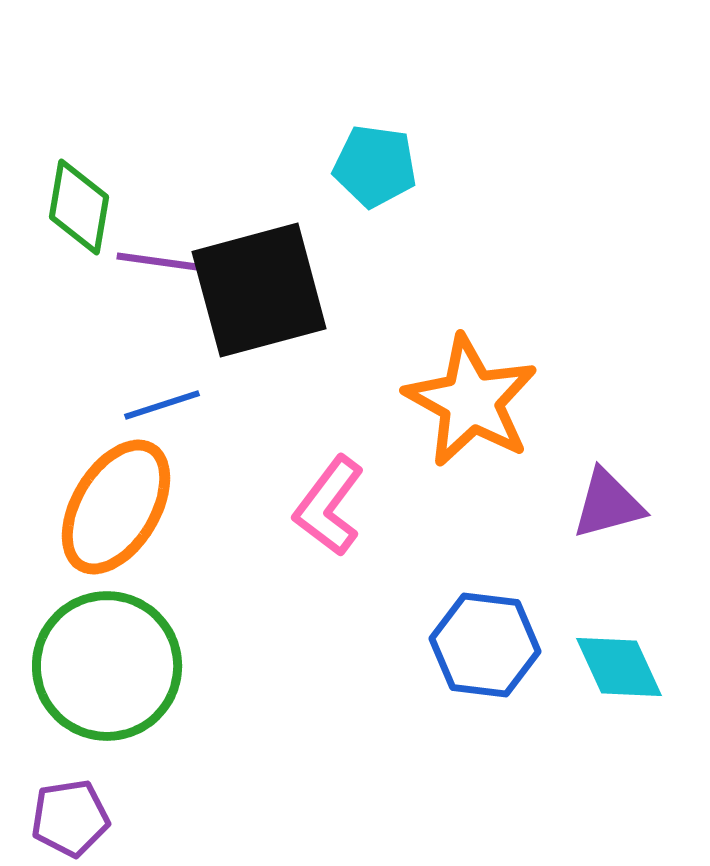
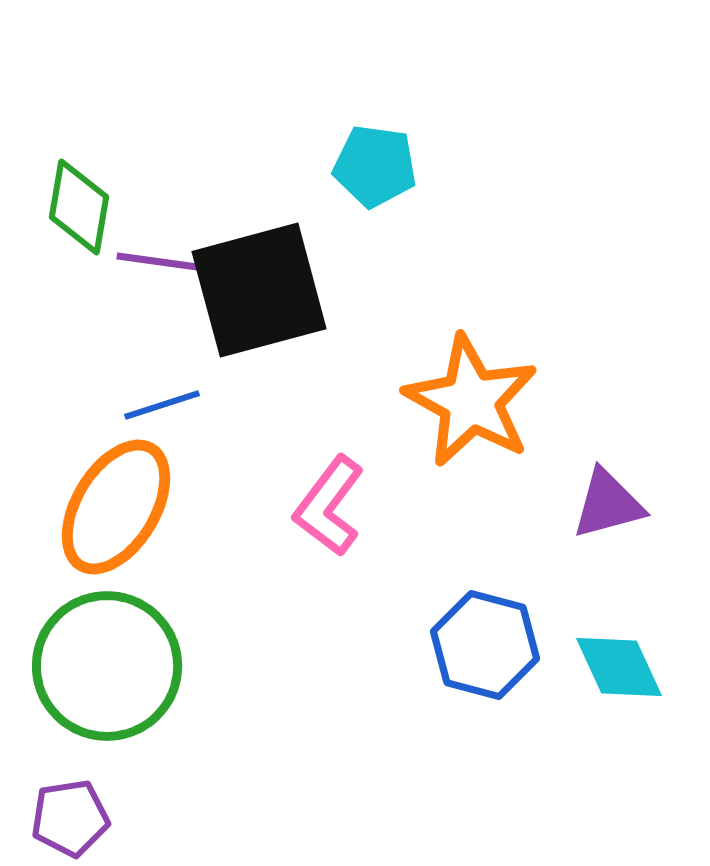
blue hexagon: rotated 8 degrees clockwise
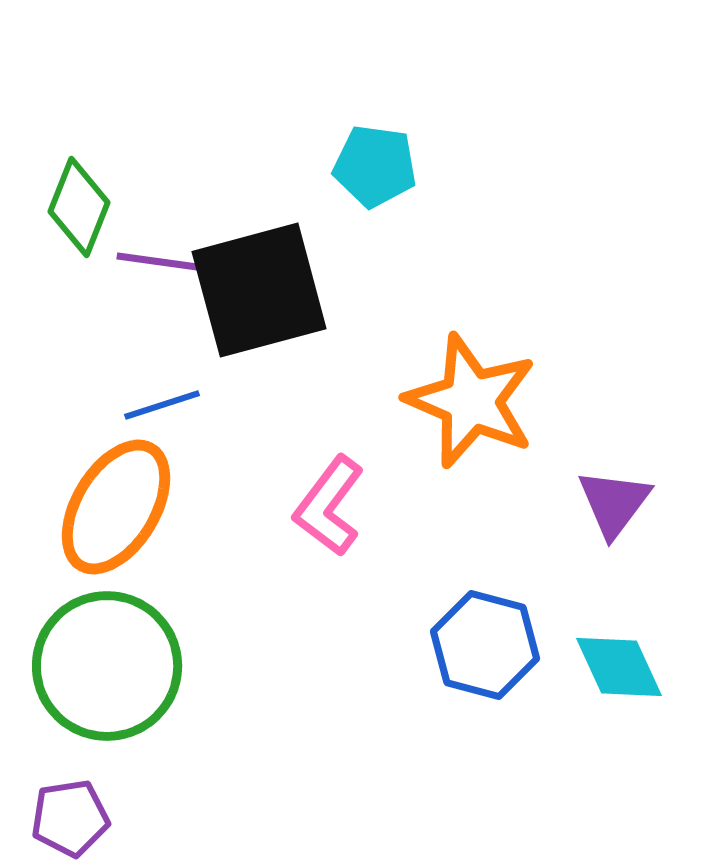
green diamond: rotated 12 degrees clockwise
orange star: rotated 6 degrees counterclockwise
purple triangle: moved 6 px right, 1 px up; rotated 38 degrees counterclockwise
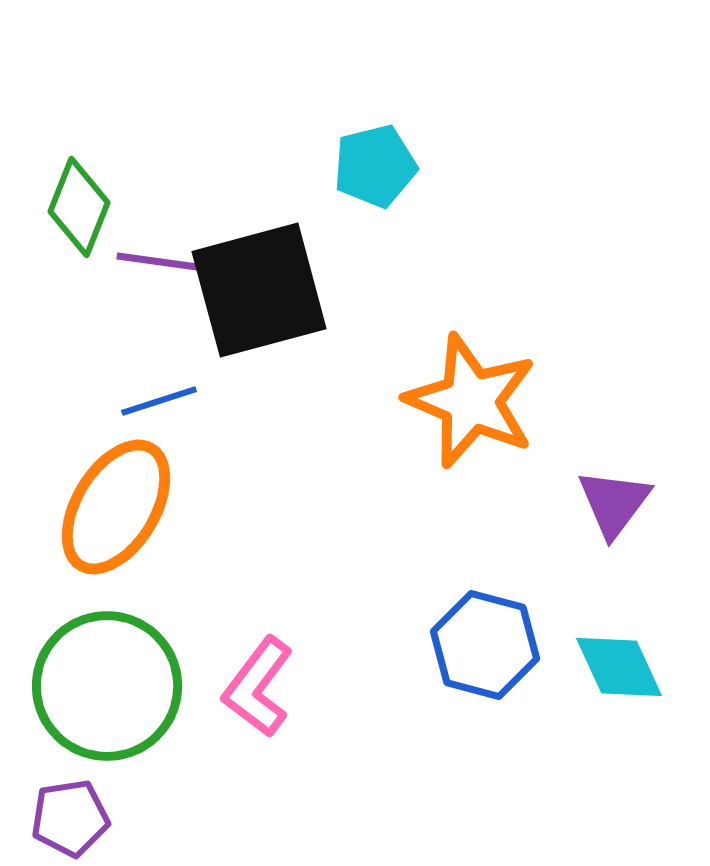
cyan pentagon: rotated 22 degrees counterclockwise
blue line: moved 3 px left, 4 px up
pink L-shape: moved 71 px left, 181 px down
green circle: moved 20 px down
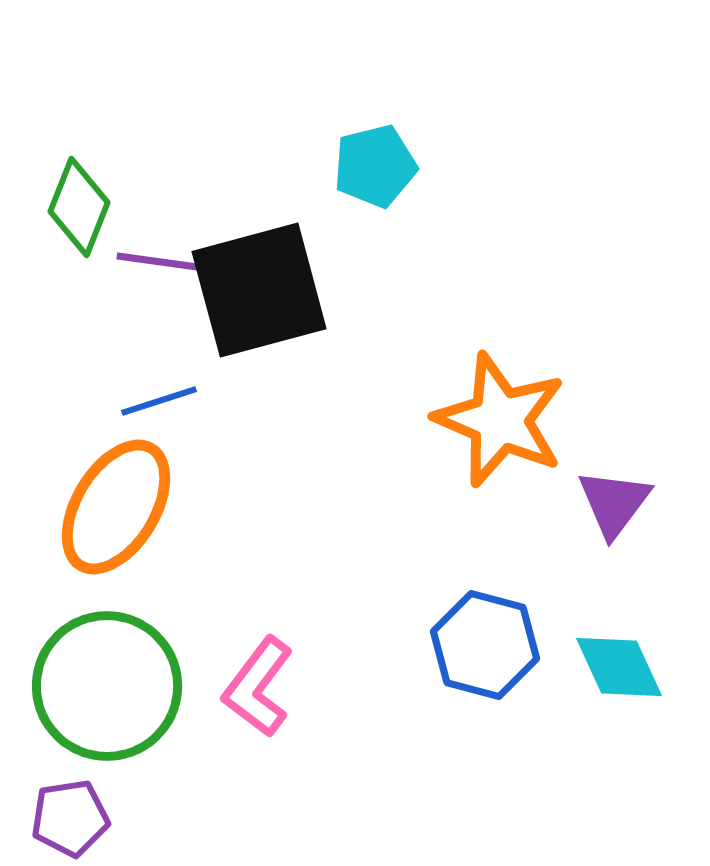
orange star: moved 29 px right, 19 px down
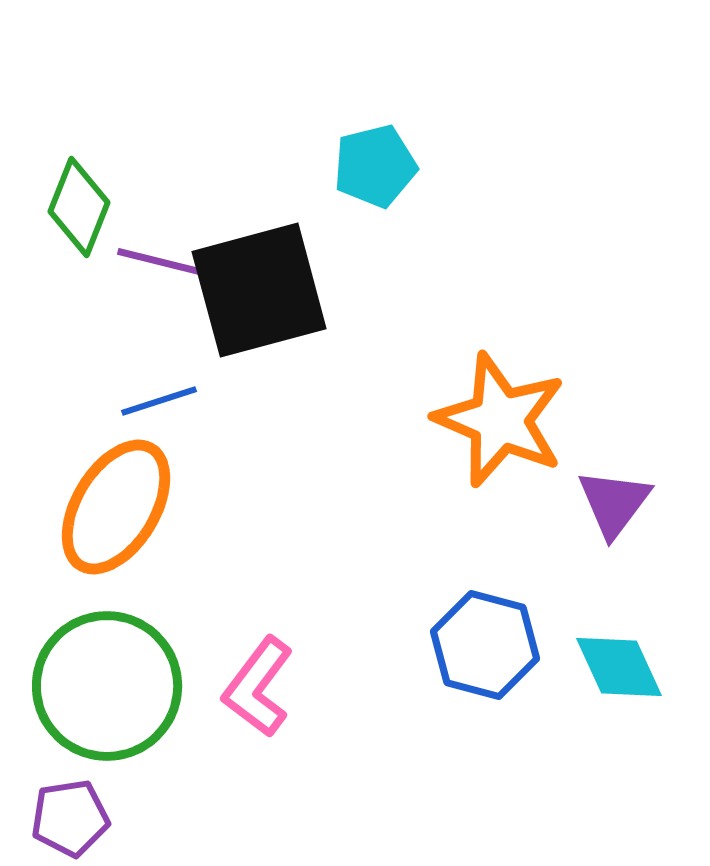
purple line: rotated 6 degrees clockwise
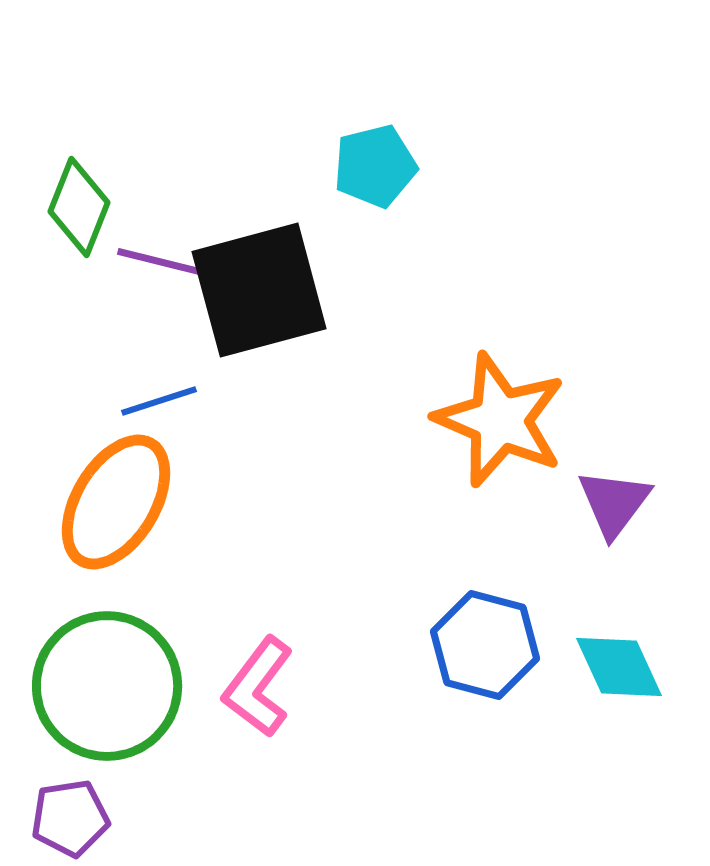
orange ellipse: moved 5 px up
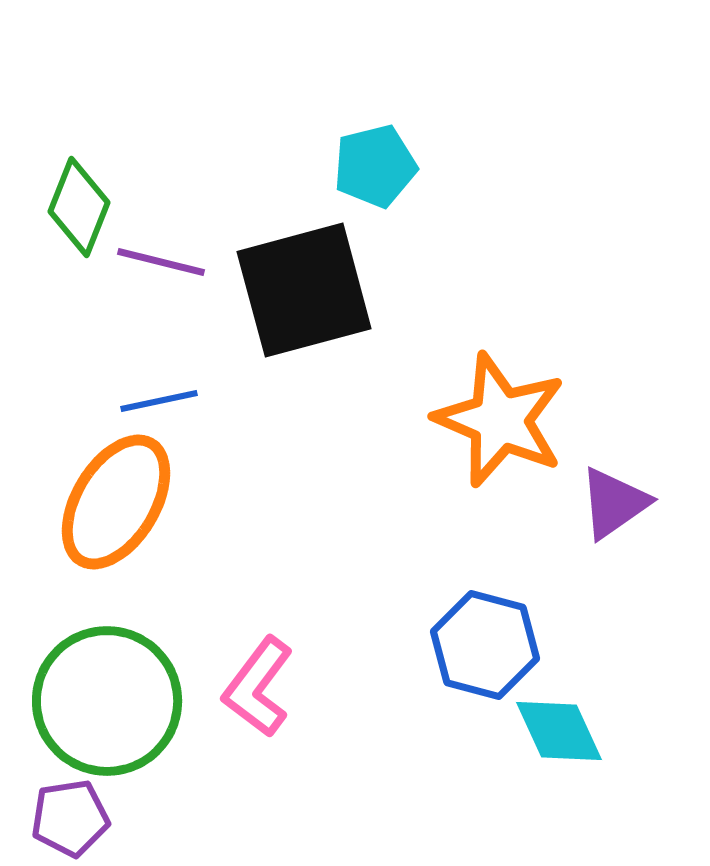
black square: moved 45 px right
blue line: rotated 6 degrees clockwise
purple triangle: rotated 18 degrees clockwise
cyan diamond: moved 60 px left, 64 px down
green circle: moved 15 px down
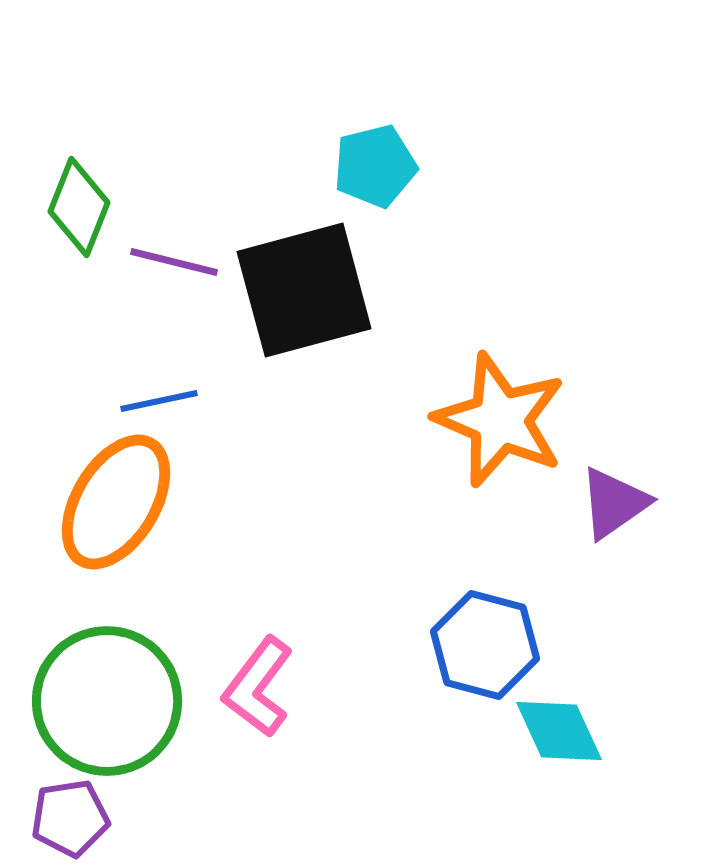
purple line: moved 13 px right
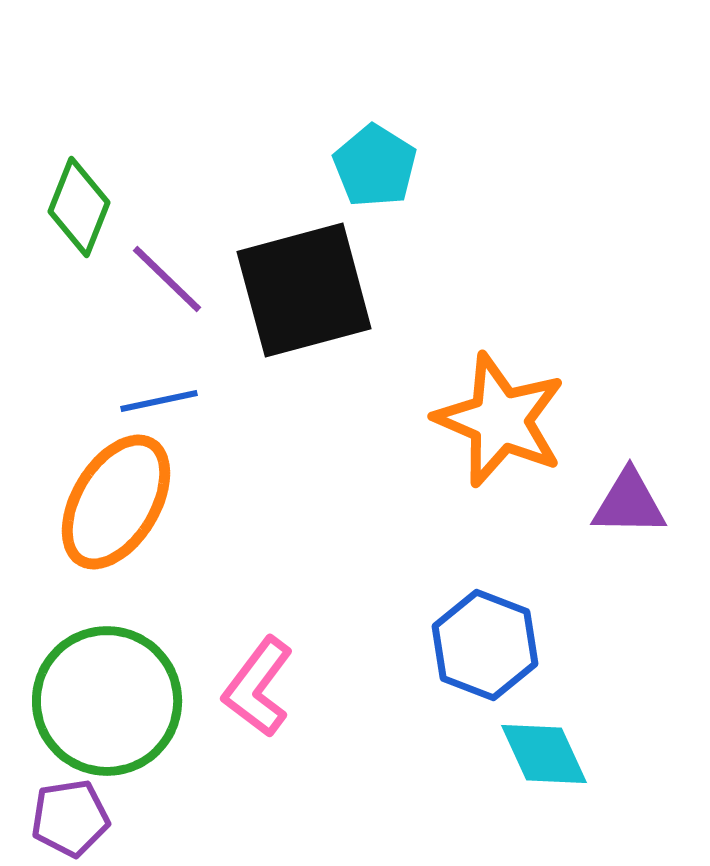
cyan pentagon: rotated 26 degrees counterclockwise
purple line: moved 7 px left, 17 px down; rotated 30 degrees clockwise
purple triangle: moved 15 px right; rotated 36 degrees clockwise
blue hexagon: rotated 6 degrees clockwise
cyan diamond: moved 15 px left, 23 px down
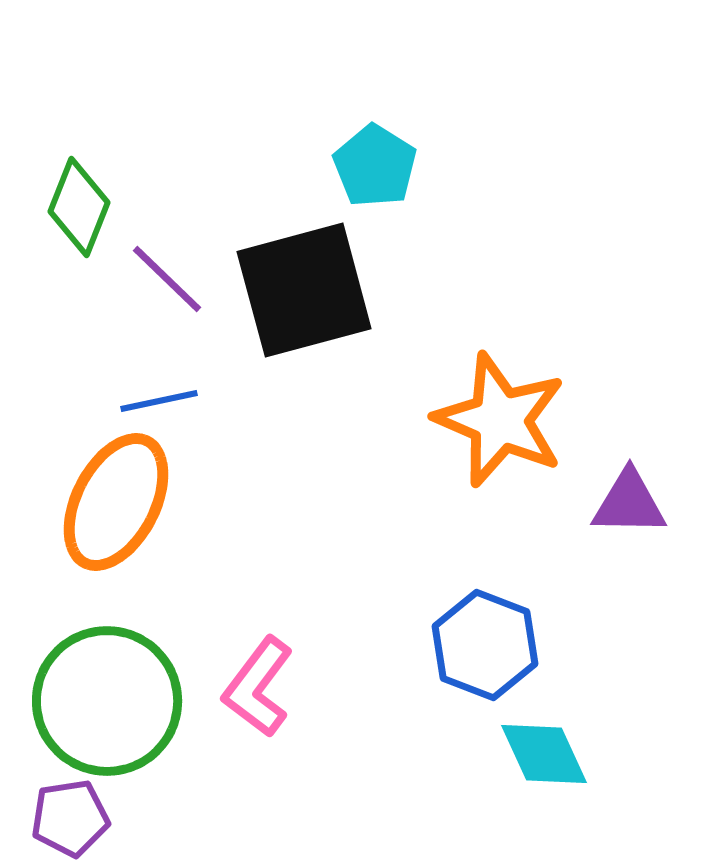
orange ellipse: rotated 4 degrees counterclockwise
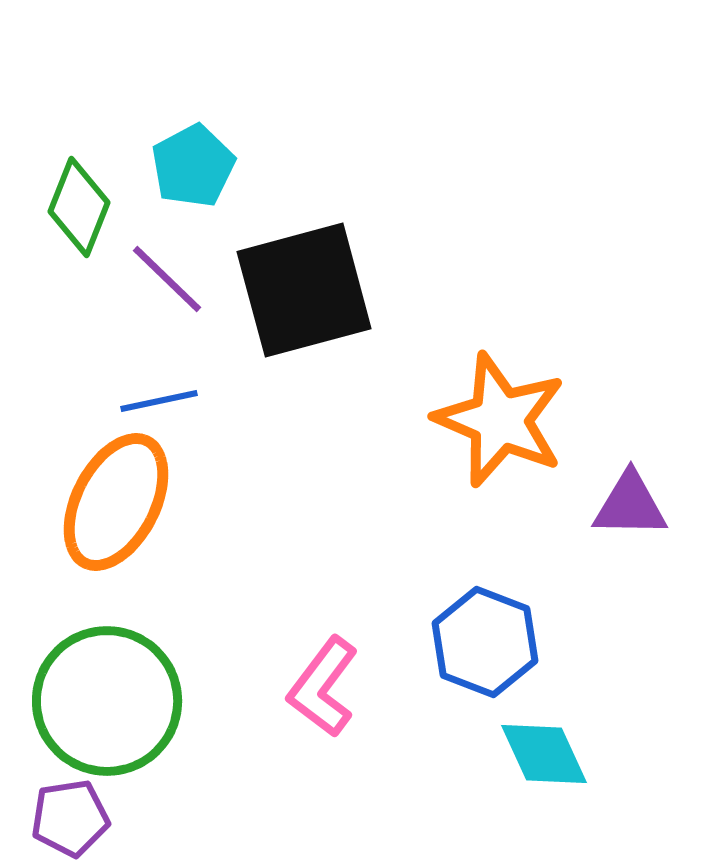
cyan pentagon: moved 182 px left; rotated 12 degrees clockwise
purple triangle: moved 1 px right, 2 px down
blue hexagon: moved 3 px up
pink L-shape: moved 65 px right
